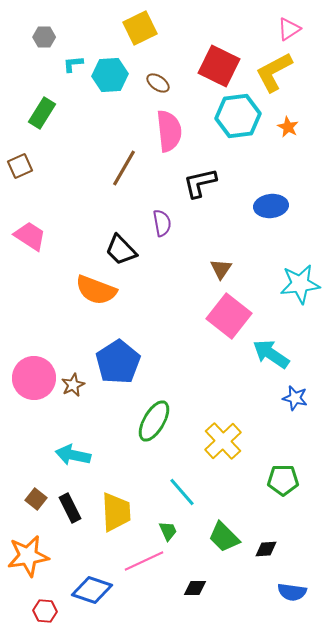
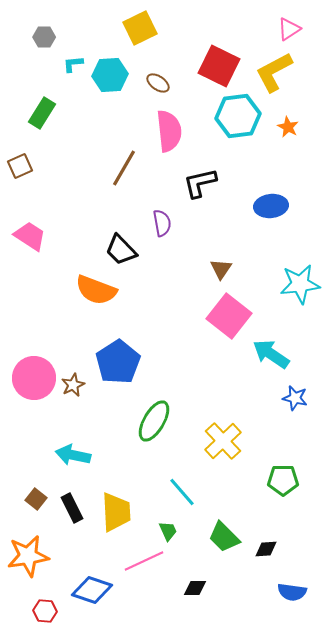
black rectangle at (70, 508): moved 2 px right
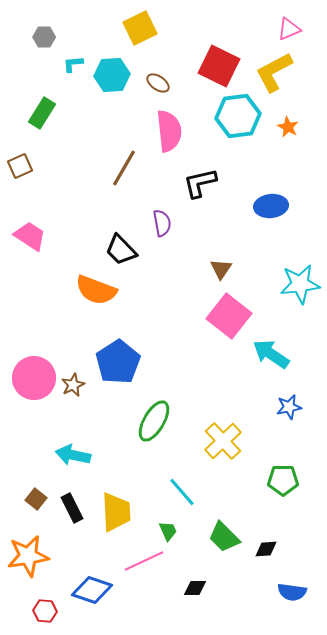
pink triangle at (289, 29): rotated 10 degrees clockwise
cyan hexagon at (110, 75): moved 2 px right
blue star at (295, 398): moved 6 px left, 9 px down; rotated 25 degrees counterclockwise
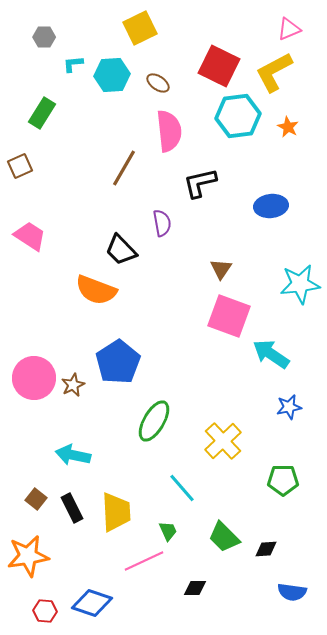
pink square at (229, 316): rotated 18 degrees counterclockwise
cyan line at (182, 492): moved 4 px up
blue diamond at (92, 590): moved 13 px down
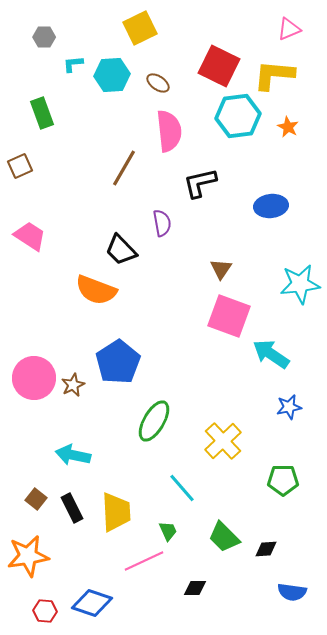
yellow L-shape at (274, 72): moved 3 px down; rotated 33 degrees clockwise
green rectangle at (42, 113): rotated 52 degrees counterclockwise
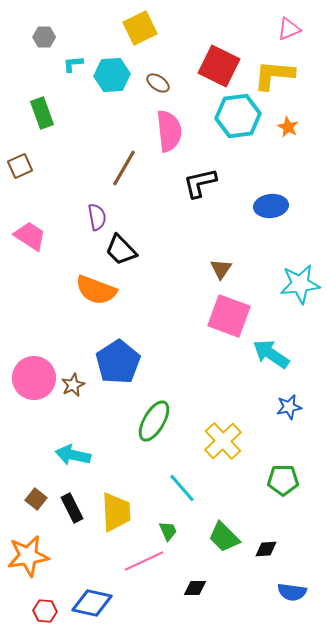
purple semicircle at (162, 223): moved 65 px left, 6 px up
blue diamond at (92, 603): rotated 6 degrees counterclockwise
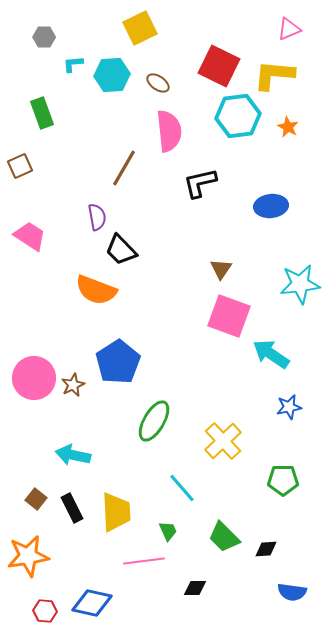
pink line at (144, 561): rotated 18 degrees clockwise
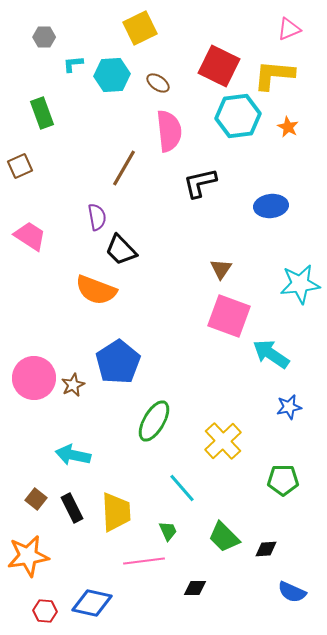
blue semicircle at (292, 592): rotated 16 degrees clockwise
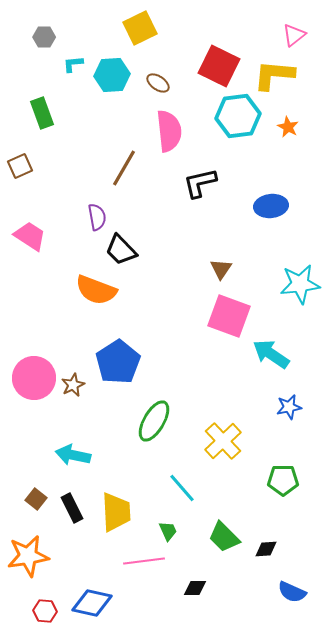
pink triangle at (289, 29): moved 5 px right, 6 px down; rotated 15 degrees counterclockwise
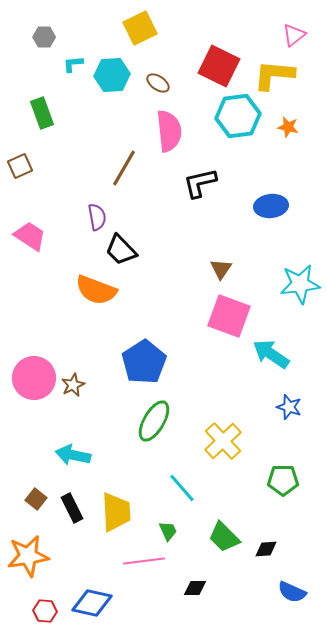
orange star at (288, 127): rotated 15 degrees counterclockwise
blue pentagon at (118, 362): moved 26 px right
blue star at (289, 407): rotated 30 degrees clockwise
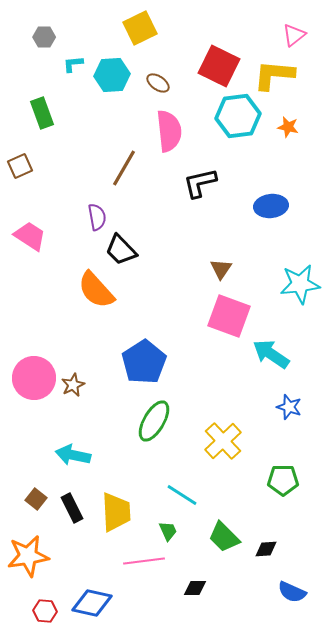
orange semicircle at (96, 290): rotated 27 degrees clockwise
cyan line at (182, 488): moved 7 px down; rotated 16 degrees counterclockwise
